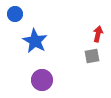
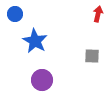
red arrow: moved 20 px up
gray square: rotated 14 degrees clockwise
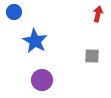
blue circle: moved 1 px left, 2 px up
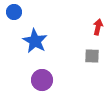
red arrow: moved 13 px down
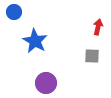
purple circle: moved 4 px right, 3 px down
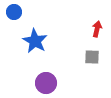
red arrow: moved 1 px left, 2 px down
gray square: moved 1 px down
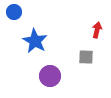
red arrow: moved 1 px down
gray square: moved 6 px left
purple circle: moved 4 px right, 7 px up
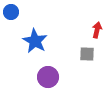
blue circle: moved 3 px left
gray square: moved 1 px right, 3 px up
purple circle: moved 2 px left, 1 px down
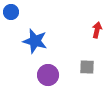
blue star: rotated 15 degrees counterclockwise
gray square: moved 13 px down
purple circle: moved 2 px up
